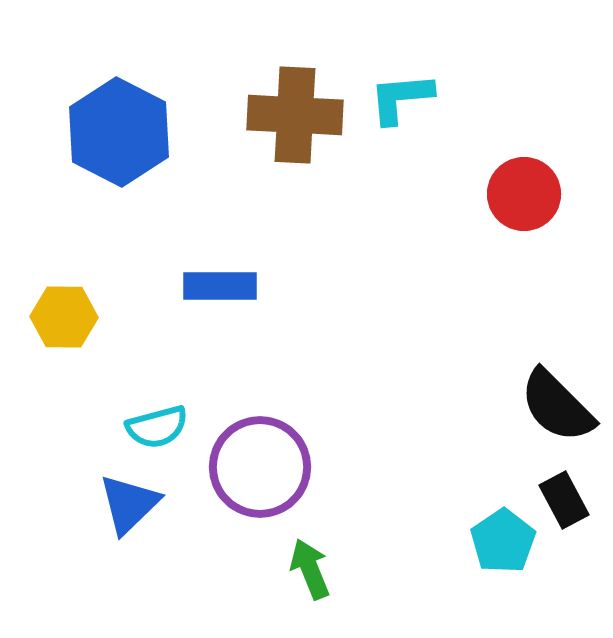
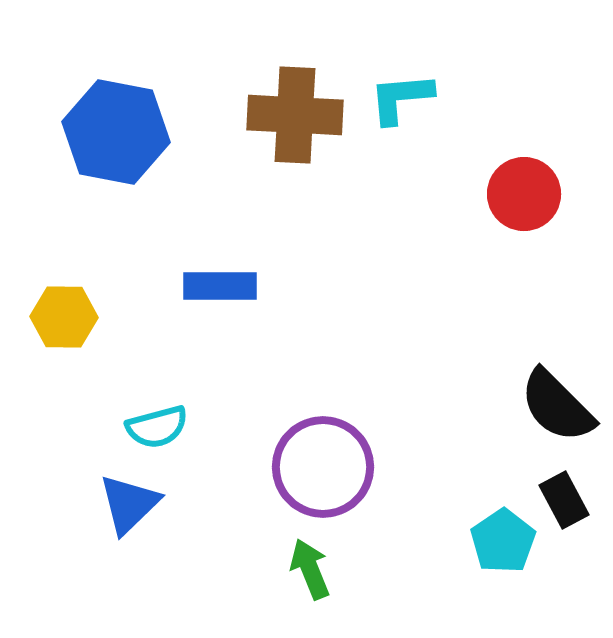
blue hexagon: moved 3 px left; rotated 16 degrees counterclockwise
purple circle: moved 63 px right
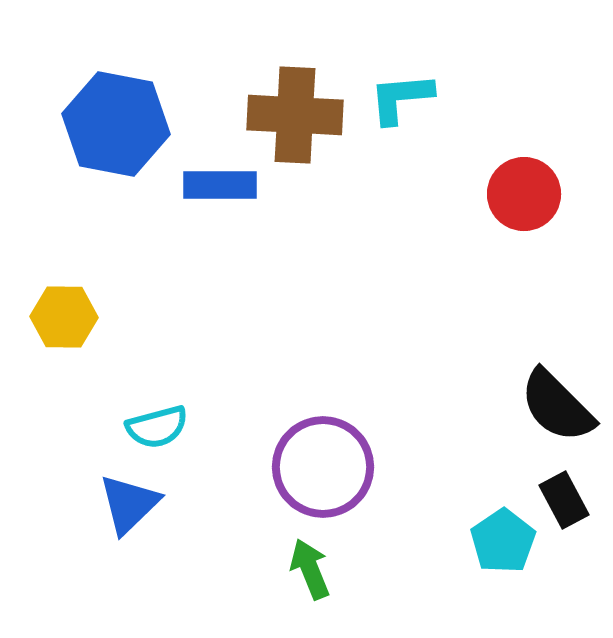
blue hexagon: moved 8 px up
blue rectangle: moved 101 px up
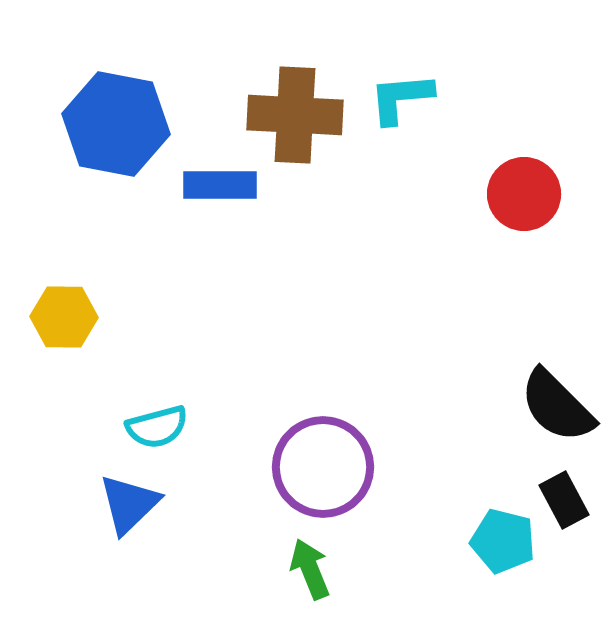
cyan pentagon: rotated 24 degrees counterclockwise
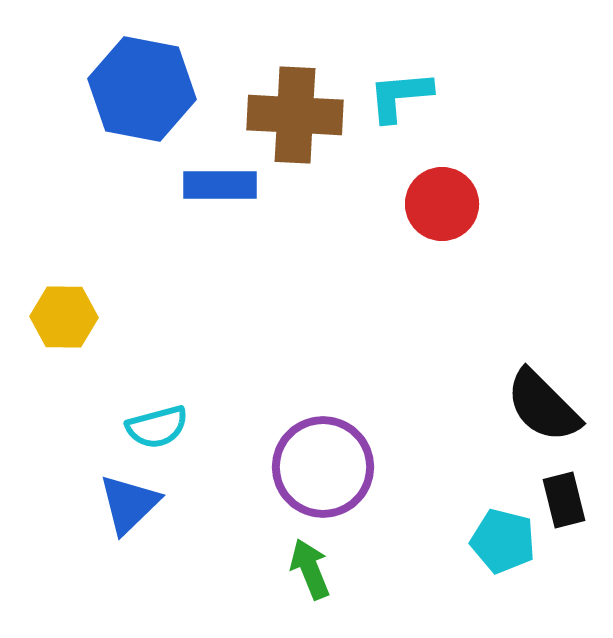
cyan L-shape: moved 1 px left, 2 px up
blue hexagon: moved 26 px right, 35 px up
red circle: moved 82 px left, 10 px down
black semicircle: moved 14 px left
black rectangle: rotated 14 degrees clockwise
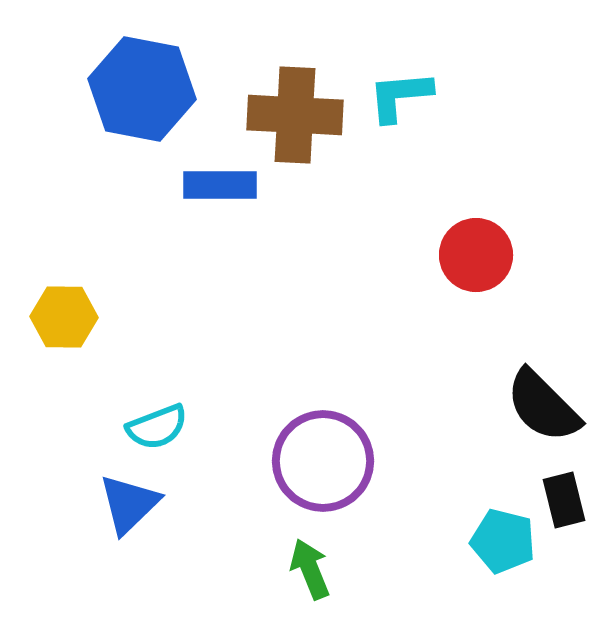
red circle: moved 34 px right, 51 px down
cyan semicircle: rotated 6 degrees counterclockwise
purple circle: moved 6 px up
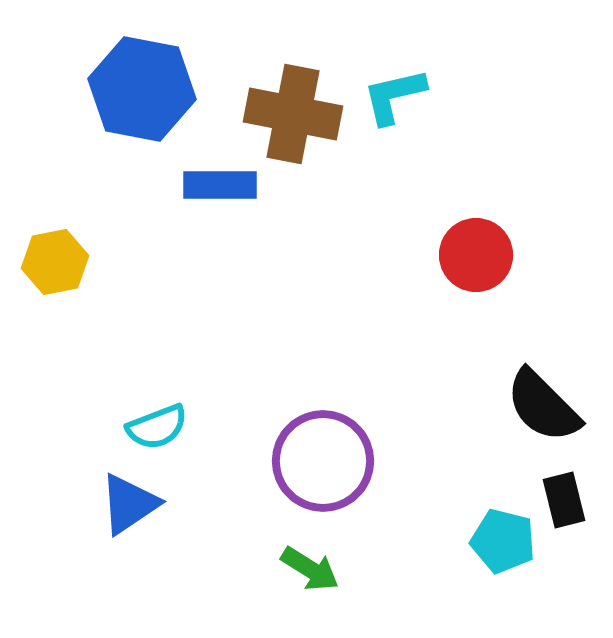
cyan L-shape: moved 6 px left; rotated 8 degrees counterclockwise
brown cross: moved 2 px left, 1 px up; rotated 8 degrees clockwise
yellow hexagon: moved 9 px left, 55 px up; rotated 12 degrees counterclockwise
blue triangle: rotated 10 degrees clockwise
green arrow: rotated 144 degrees clockwise
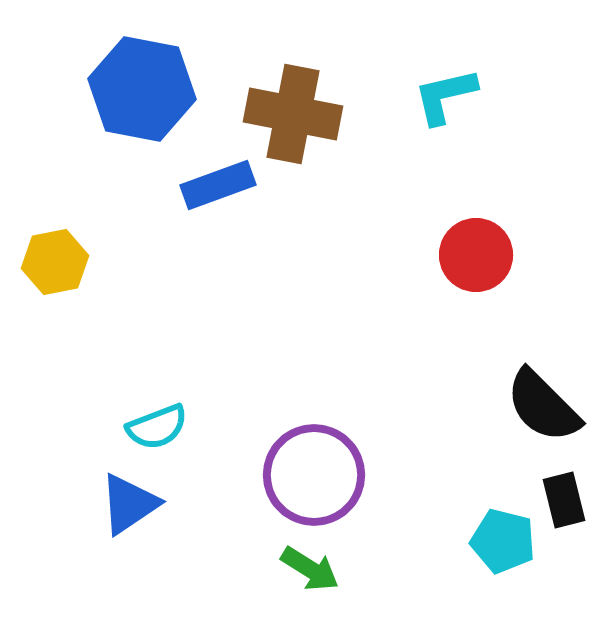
cyan L-shape: moved 51 px right
blue rectangle: moved 2 px left; rotated 20 degrees counterclockwise
purple circle: moved 9 px left, 14 px down
